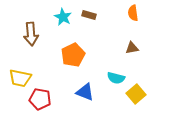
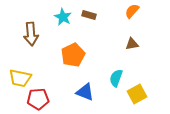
orange semicircle: moved 1 px left, 2 px up; rotated 49 degrees clockwise
brown triangle: moved 4 px up
cyan semicircle: rotated 96 degrees clockwise
yellow square: moved 1 px right; rotated 12 degrees clockwise
red pentagon: moved 2 px left; rotated 15 degrees counterclockwise
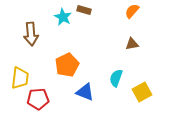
brown rectangle: moved 5 px left, 5 px up
orange pentagon: moved 6 px left, 10 px down
yellow trapezoid: rotated 95 degrees counterclockwise
yellow square: moved 5 px right, 2 px up
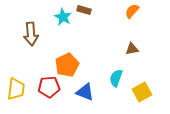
brown triangle: moved 5 px down
yellow trapezoid: moved 4 px left, 11 px down
red pentagon: moved 11 px right, 12 px up
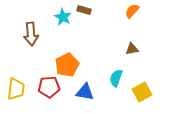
blue triangle: rotated 12 degrees counterclockwise
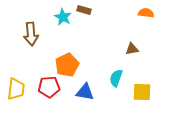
orange semicircle: moved 14 px right, 2 px down; rotated 56 degrees clockwise
yellow square: rotated 30 degrees clockwise
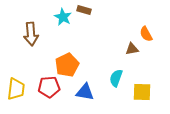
orange semicircle: moved 21 px down; rotated 126 degrees counterclockwise
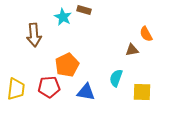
brown arrow: moved 3 px right, 1 px down
brown triangle: moved 1 px down
blue triangle: moved 1 px right
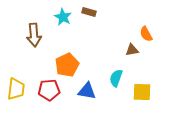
brown rectangle: moved 5 px right, 2 px down
red pentagon: moved 3 px down
blue triangle: moved 1 px right, 1 px up
